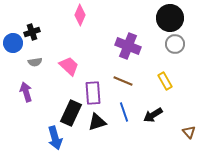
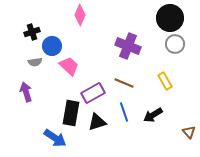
blue circle: moved 39 px right, 3 px down
brown line: moved 1 px right, 2 px down
purple rectangle: rotated 65 degrees clockwise
black rectangle: rotated 15 degrees counterclockwise
blue arrow: rotated 40 degrees counterclockwise
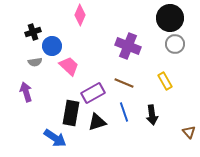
black cross: moved 1 px right
black arrow: moved 1 px left; rotated 66 degrees counterclockwise
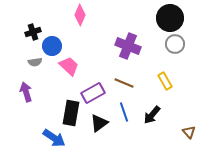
black arrow: rotated 48 degrees clockwise
black triangle: moved 2 px right, 1 px down; rotated 18 degrees counterclockwise
blue arrow: moved 1 px left
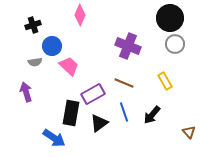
black cross: moved 7 px up
purple rectangle: moved 1 px down
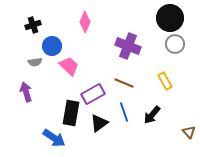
pink diamond: moved 5 px right, 7 px down
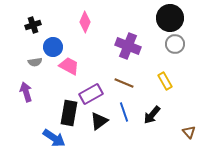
blue circle: moved 1 px right, 1 px down
pink trapezoid: rotated 15 degrees counterclockwise
purple rectangle: moved 2 px left
black rectangle: moved 2 px left
black triangle: moved 2 px up
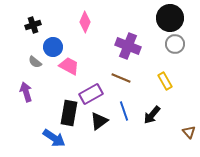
gray semicircle: rotated 48 degrees clockwise
brown line: moved 3 px left, 5 px up
blue line: moved 1 px up
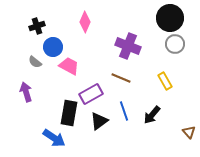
black cross: moved 4 px right, 1 px down
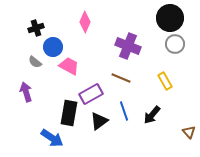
black cross: moved 1 px left, 2 px down
blue arrow: moved 2 px left
